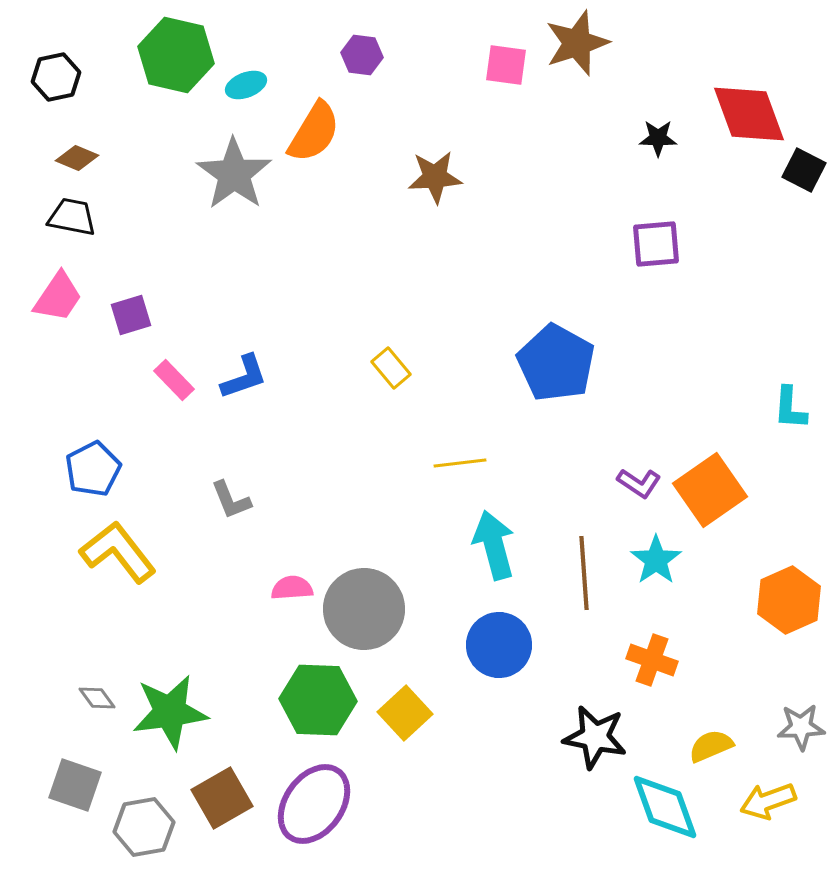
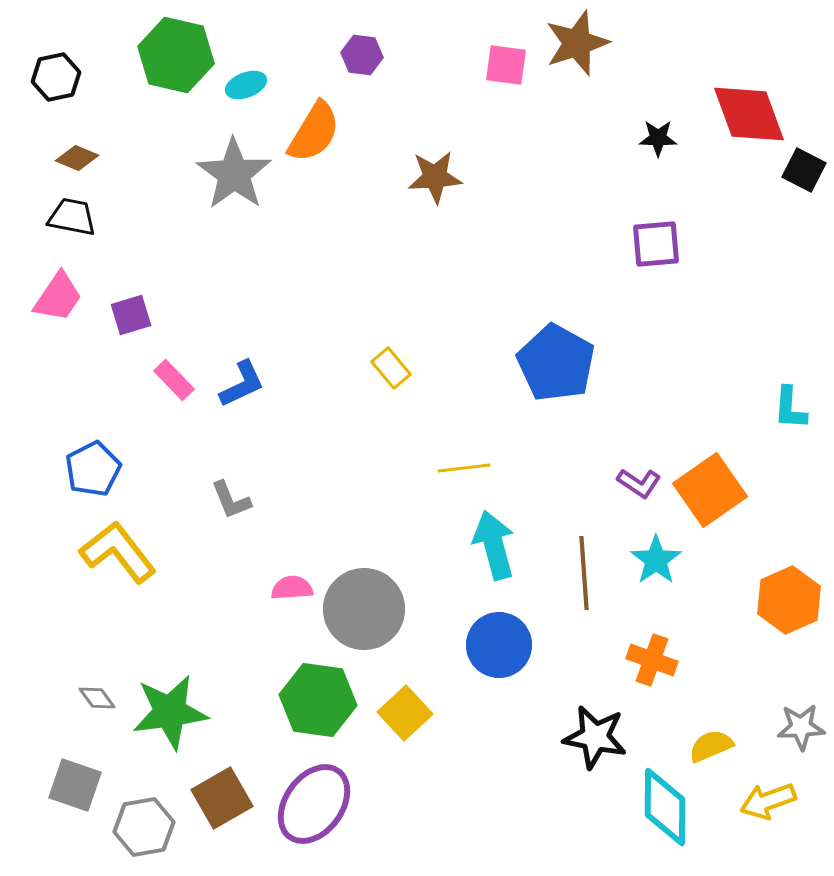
blue L-shape at (244, 377): moved 2 px left, 7 px down; rotated 6 degrees counterclockwise
yellow line at (460, 463): moved 4 px right, 5 px down
green hexagon at (318, 700): rotated 6 degrees clockwise
cyan diamond at (665, 807): rotated 20 degrees clockwise
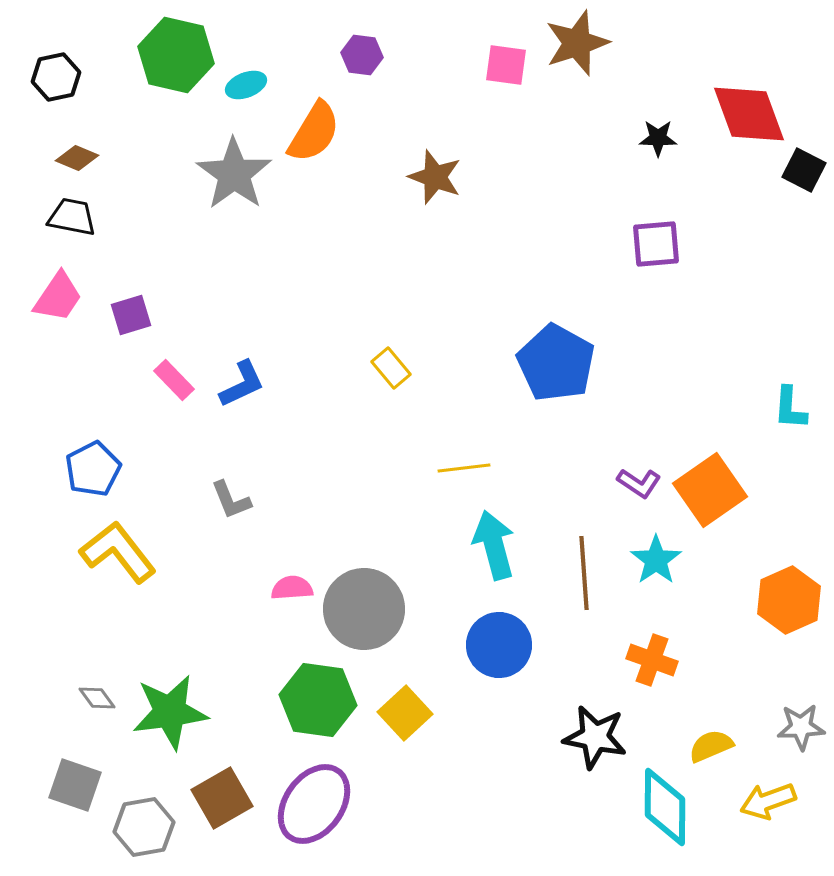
brown star at (435, 177): rotated 24 degrees clockwise
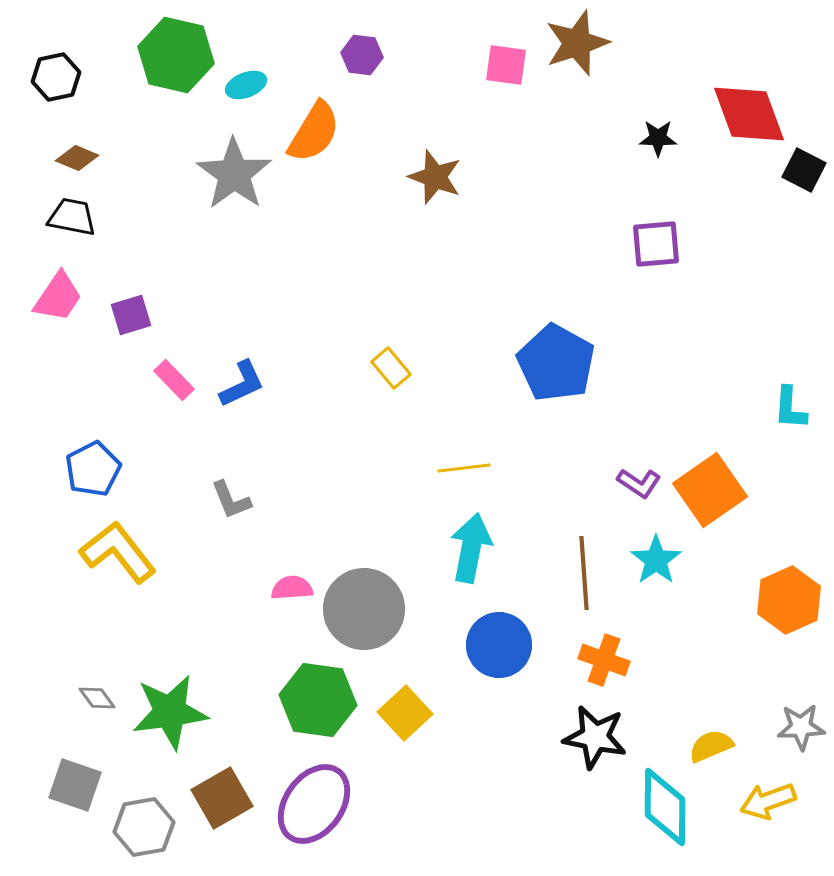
cyan arrow at (494, 545): moved 23 px left, 3 px down; rotated 26 degrees clockwise
orange cross at (652, 660): moved 48 px left
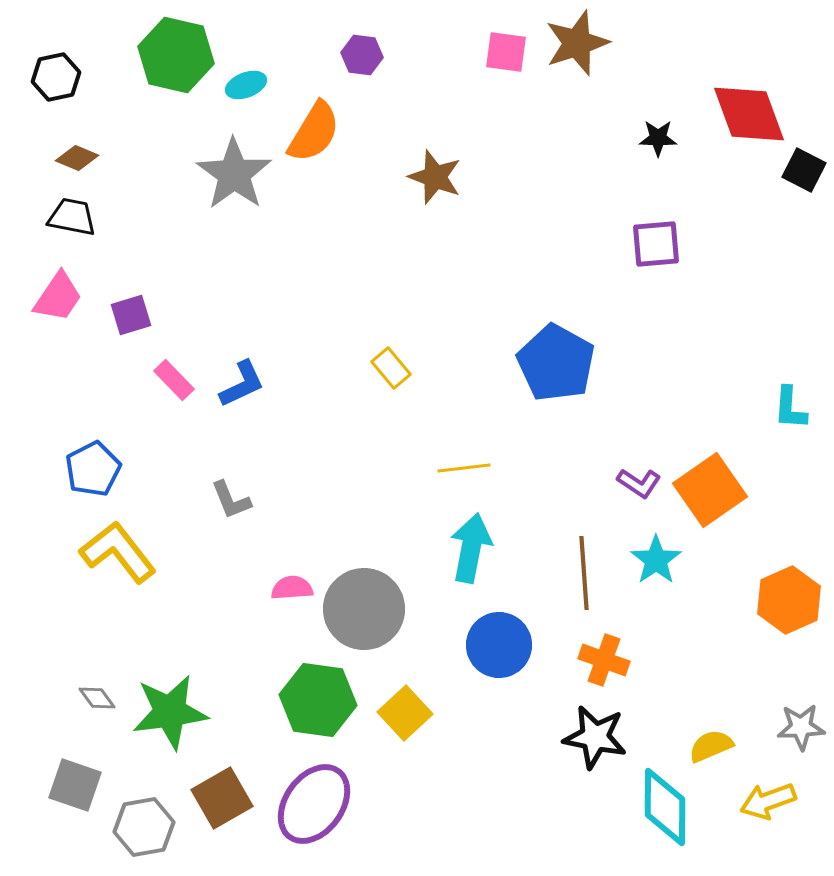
pink square at (506, 65): moved 13 px up
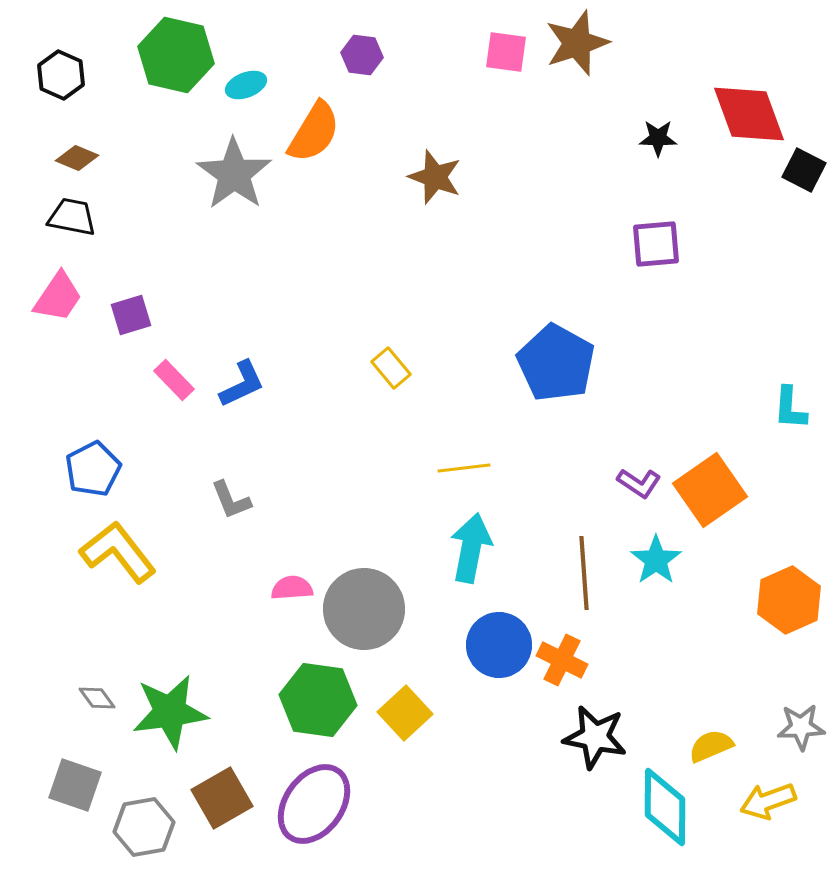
black hexagon at (56, 77): moved 5 px right, 2 px up; rotated 24 degrees counterclockwise
orange cross at (604, 660): moved 42 px left; rotated 6 degrees clockwise
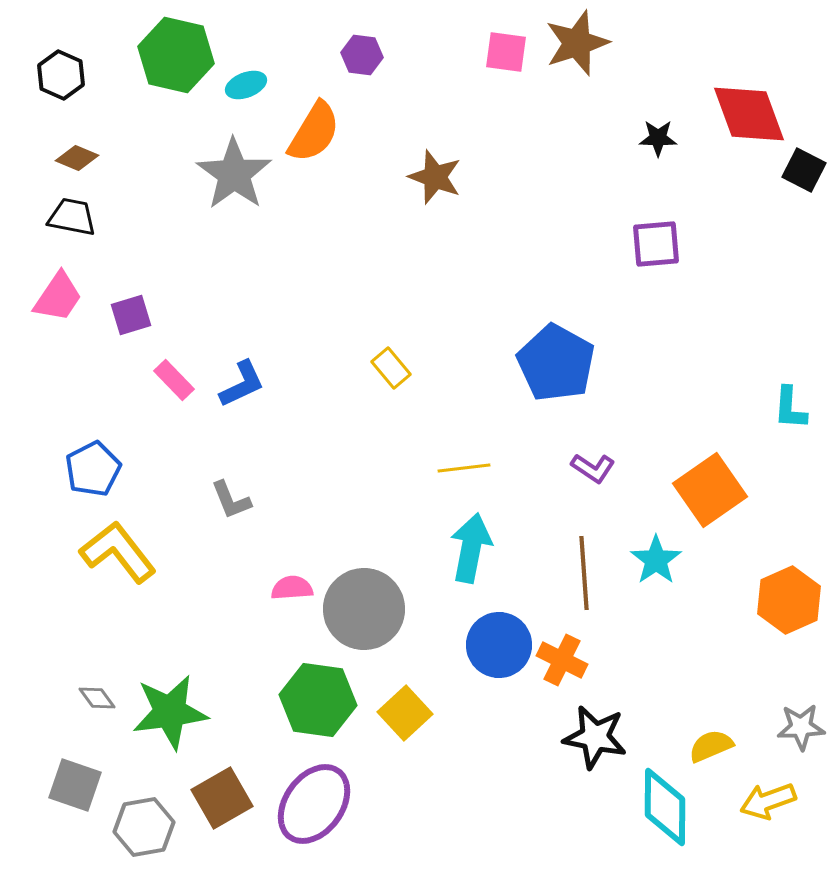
purple L-shape at (639, 483): moved 46 px left, 15 px up
